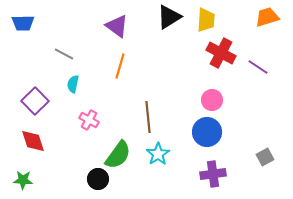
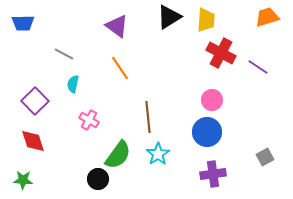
orange line: moved 2 px down; rotated 50 degrees counterclockwise
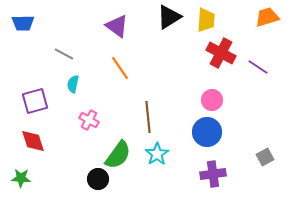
purple square: rotated 28 degrees clockwise
cyan star: moved 1 px left
green star: moved 2 px left, 2 px up
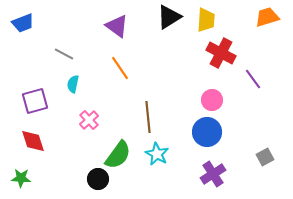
blue trapezoid: rotated 20 degrees counterclockwise
purple line: moved 5 px left, 12 px down; rotated 20 degrees clockwise
pink cross: rotated 18 degrees clockwise
cyan star: rotated 10 degrees counterclockwise
purple cross: rotated 25 degrees counterclockwise
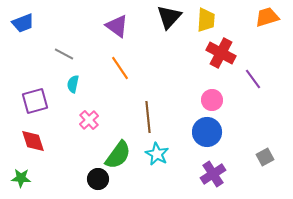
black triangle: rotated 16 degrees counterclockwise
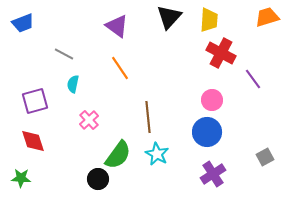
yellow trapezoid: moved 3 px right
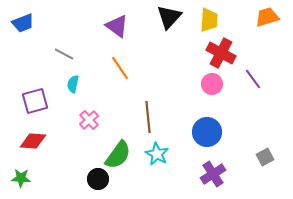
pink circle: moved 16 px up
red diamond: rotated 68 degrees counterclockwise
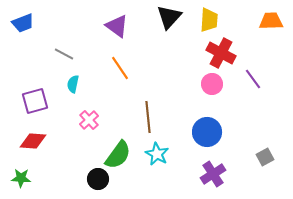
orange trapezoid: moved 4 px right, 4 px down; rotated 15 degrees clockwise
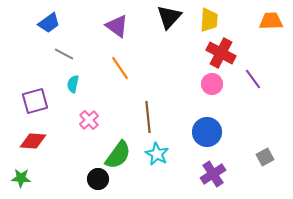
blue trapezoid: moved 26 px right; rotated 15 degrees counterclockwise
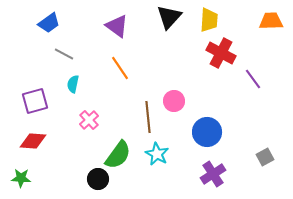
pink circle: moved 38 px left, 17 px down
